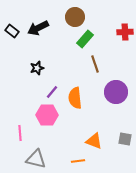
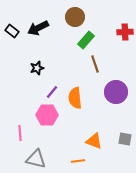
green rectangle: moved 1 px right, 1 px down
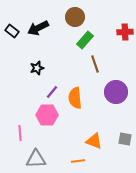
green rectangle: moved 1 px left
gray triangle: rotated 15 degrees counterclockwise
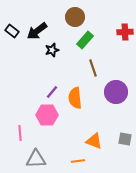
black arrow: moved 1 px left, 3 px down; rotated 10 degrees counterclockwise
brown line: moved 2 px left, 4 px down
black star: moved 15 px right, 18 px up
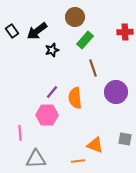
black rectangle: rotated 16 degrees clockwise
orange triangle: moved 1 px right, 4 px down
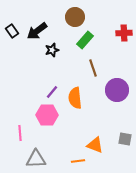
red cross: moved 1 px left, 1 px down
purple circle: moved 1 px right, 2 px up
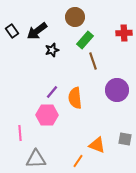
brown line: moved 7 px up
orange triangle: moved 2 px right
orange line: rotated 48 degrees counterclockwise
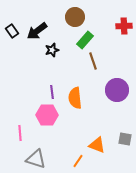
red cross: moved 7 px up
purple line: rotated 48 degrees counterclockwise
gray triangle: rotated 20 degrees clockwise
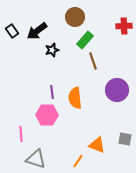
pink line: moved 1 px right, 1 px down
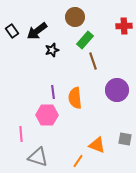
purple line: moved 1 px right
gray triangle: moved 2 px right, 2 px up
